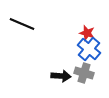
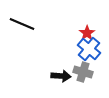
red star: rotated 21 degrees clockwise
gray cross: moved 1 px left, 1 px up
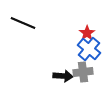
black line: moved 1 px right, 1 px up
gray cross: rotated 24 degrees counterclockwise
black arrow: moved 2 px right
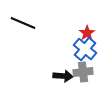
blue cross: moved 4 px left
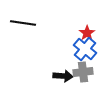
black line: rotated 15 degrees counterclockwise
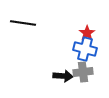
blue cross: rotated 25 degrees counterclockwise
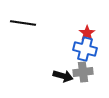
black arrow: rotated 12 degrees clockwise
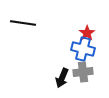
blue cross: moved 2 px left
black arrow: moved 1 px left, 2 px down; rotated 96 degrees clockwise
